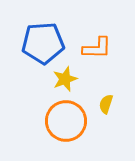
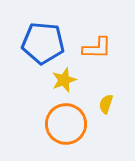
blue pentagon: rotated 9 degrees clockwise
yellow star: moved 1 px left, 1 px down
orange circle: moved 3 px down
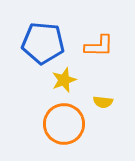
orange L-shape: moved 2 px right, 2 px up
yellow semicircle: moved 3 px left, 2 px up; rotated 102 degrees counterclockwise
orange circle: moved 2 px left
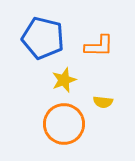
blue pentagon: moved 5 px up; rotated 9 degrees clockwise
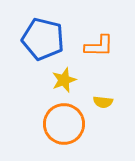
blue pentagon: moved 1 px down
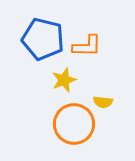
orange L-shape: moved 12 px left
orange circle: moved 10 px right
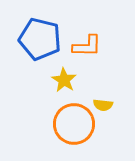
blue pentagon: moved 3 px left
yellow star: rotated 20 degrees counterclockwise
yellow semicircle: moved 3 px down
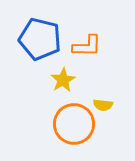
yellow star: moved 1 px left; rotated 10 degrees clockwise
